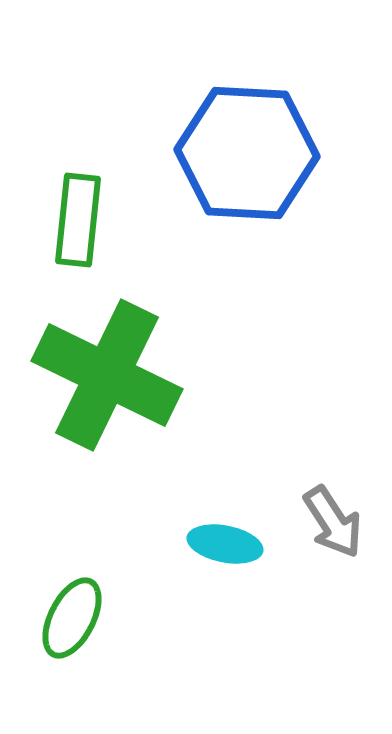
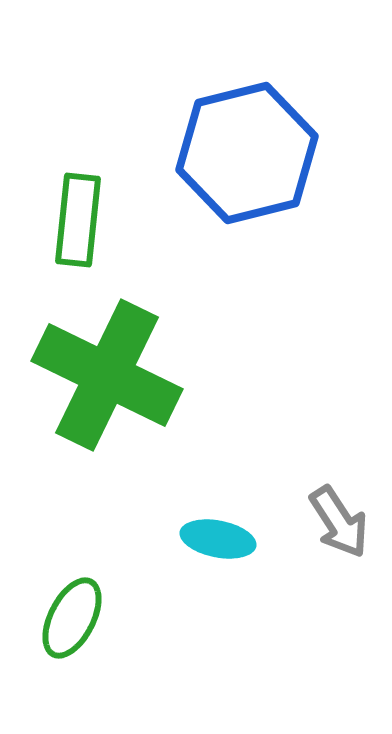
blue hexagon: rotated 17 degrees counterclockwise
gray arrow: moved 6 px right
cyan ellipse: moved 7 px left, 5 px up
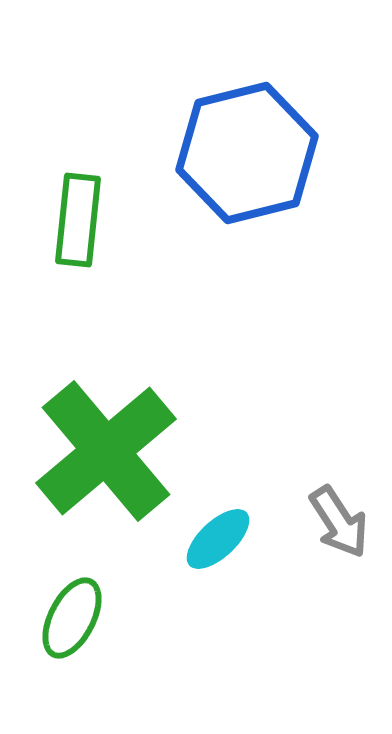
green cross: moved 1 px left, 76 px down; rotated 24 degrees clockwise
cyan ellipse: rotated 54 degrees counterclockwise
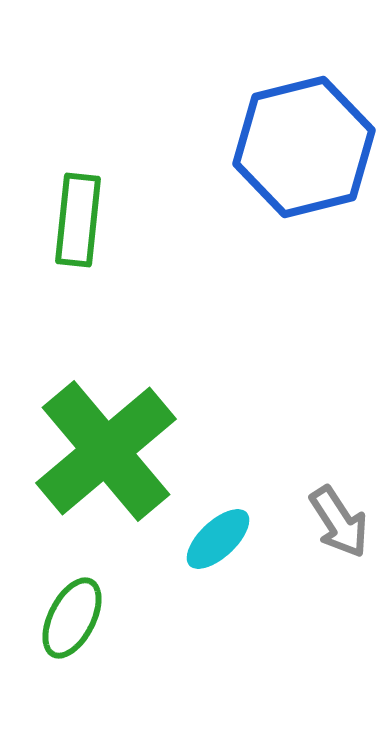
blue hexagon: moved 57 px right, 6 px up
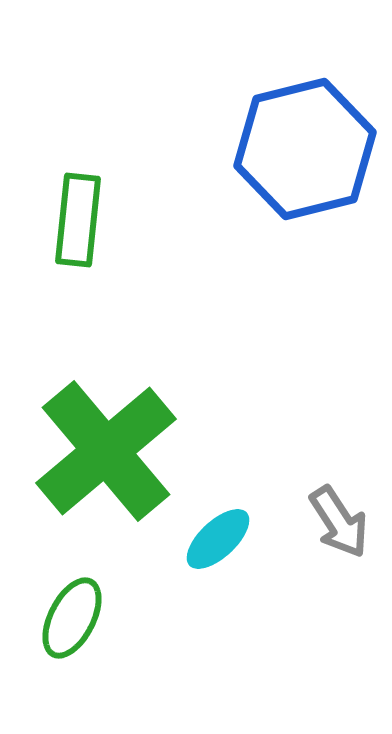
blue hexagon: moved 1 px right, 2 px down
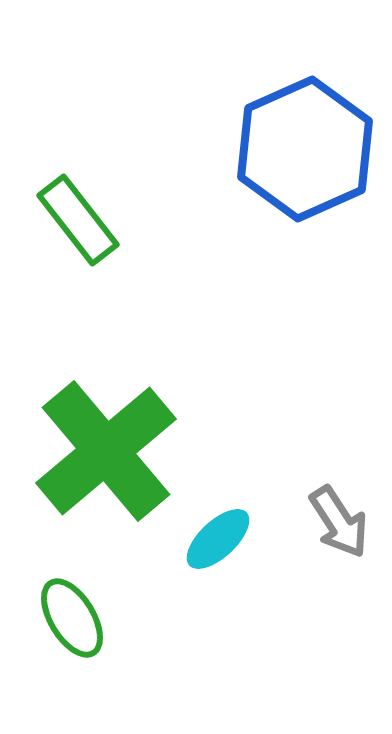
blue hexagon: rotated 10 degrees counterclockwise
green rectangle: rotated 44 degrees counterclockwise
green ellipse: rotated 58 degrees counterclockwise
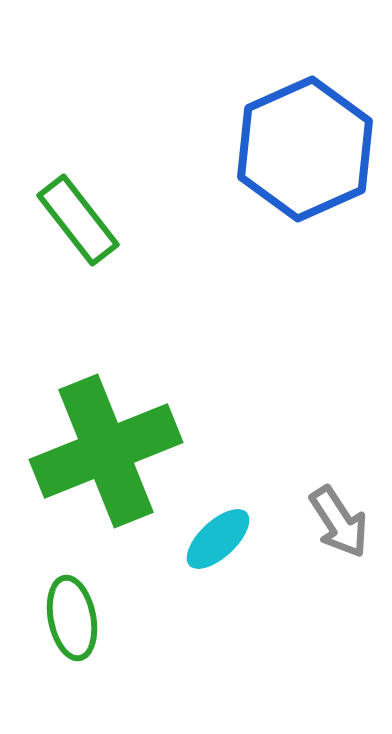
green cross: rotated 18 degrees clockwise
green ellipse: rotated 20 degrees clockwise
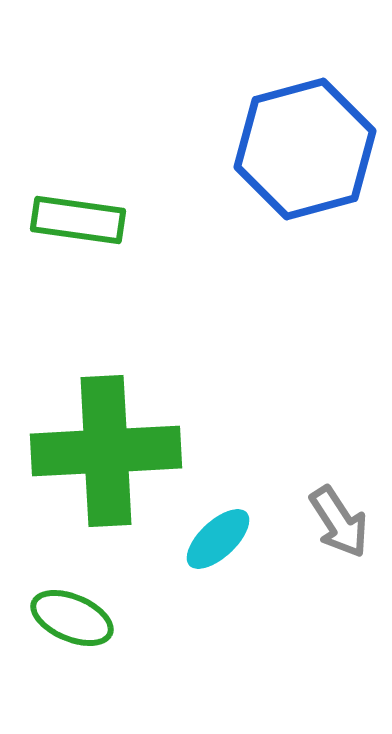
blue hexagon: rotated 9 degrees clockwise
green rectangle: rotated 44 degrees counterclockwise
green cross: rotated 19 degrees clockwise
green ellipse: rotated 56 degrees counterclockwise
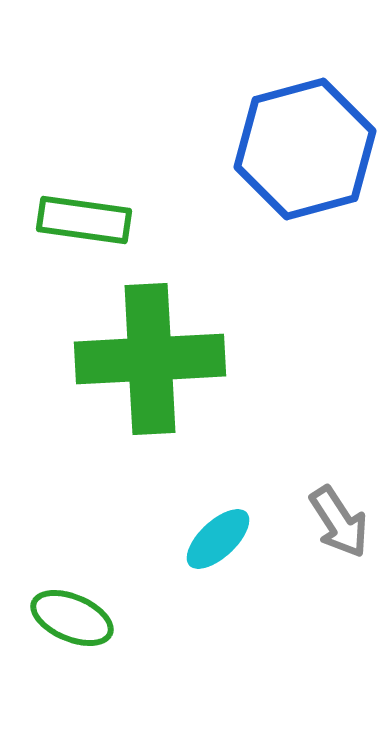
green rectangle: moved 6 px right
green cross: moved 44 px right, 92 px up
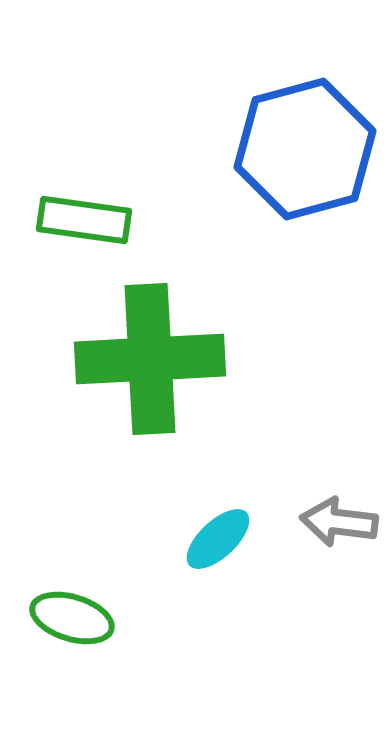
gray arrow: rotated 130 degrees clockwise
green ellipse: rotated 6 degrees counterclockwise
